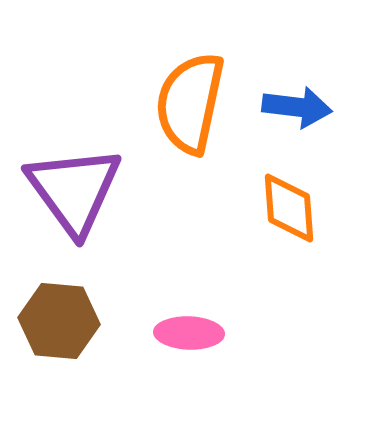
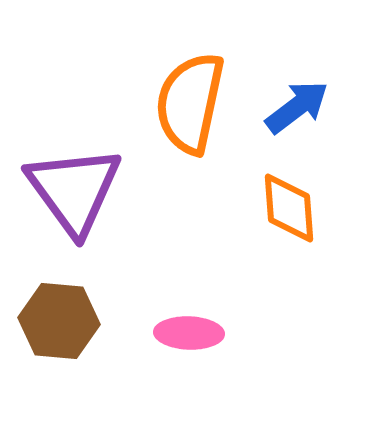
blue arrow: rotated 44 degrees counterclockwise
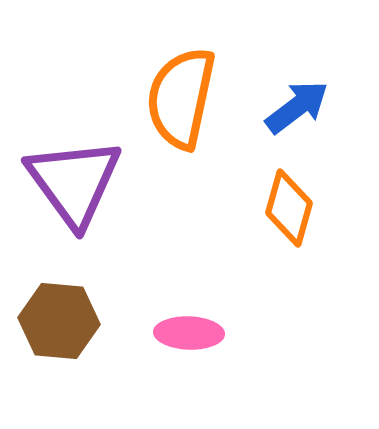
orange semicircle: moved 9 px left, 5 px up
purple triangle: moved 8 px up
orange diamond: rotated 20 degrees clockwise
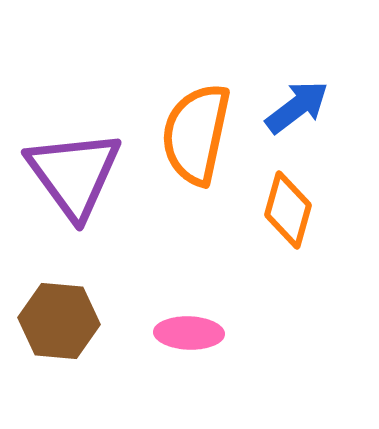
orange semicircle: moved 15 px right, 36 px down
purple triangle: moved 8 px up
orange diamond: moved 1 px left, 2 px down
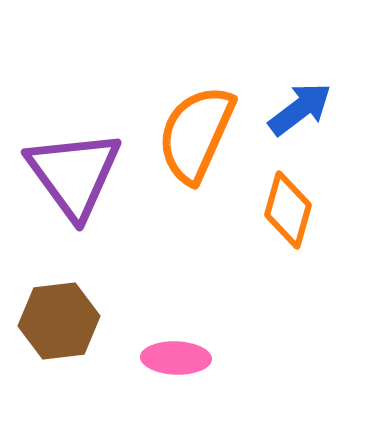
blue arrow: moved 3 px right, 2 px down
orange semicircle: rotated 12 degrees clockwise
brown hexagon: rotated 12 degrees counterclockwise
pink ellipse: moved 13 px left, 25 px down
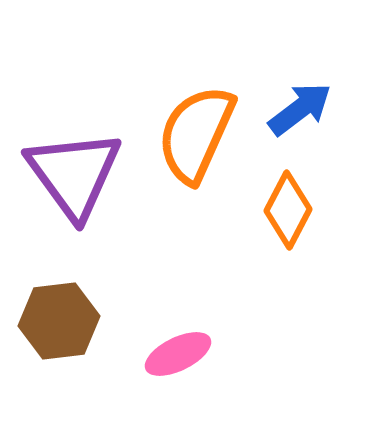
orange diamond: rotated 12 degrees clockwise
pink ellipse: moved 2 px right, 4 px up; rotated 28 degrees counterclockwise
